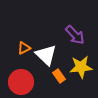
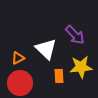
orange triangle: moved 6 px left, 10 px down
white triangle: moved 6 px up
orange rectangle: rotated 32 degrees clockwise
red circle: moved 1 px left, 1 px down
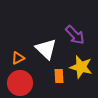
yellow star: rotated 20 degrees clockwise
